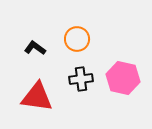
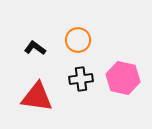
orange circle: moved 1 px right, 1 px down
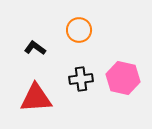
orange circle: moved 1 px right, 10 px up
red triangle: moved 1 px left, 1 px down; rotated 12 degrees counterclockwise
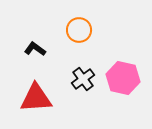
black L-shape: moved 1 px down
black cross: moved 2 px right; rotated 30 degrees counterclockwise
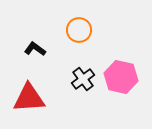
pink hexagon: moved 2 px left, 1 px up
red triangle: moved 7 px left
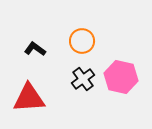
orange circle: moved 3 px right, 11 px down
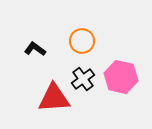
red triangle: moved 25 px right
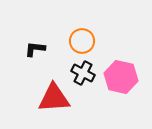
black L-shape: rotated 30 degrees counterclockwise
black cross: moved 6 px up; rotated 25 degrees counterclockwise
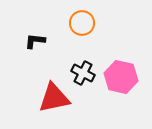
orange circle: moved 18 px up
black L-shape: moved 8 px up
red triangle: rotated 8 degrees counterclockwise
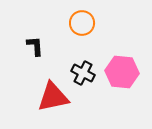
black L-shape: moved 5 px down; rotated 80 degrees clockwise
pink hexagon: moved 1 px right, 5 px up; rotated 8 degrees counterclockwise
red triangle: moved 1 px left, 1 px up
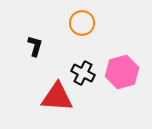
black L-shape: rotated 20 degrees clockwise
pink hexagon: rotated 20 degrees counterclockwise
red triangle: moved 4 px right; rotated 16 degrees clockwise
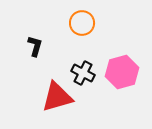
red triangle: rotated 20 degrees counterclockwise
